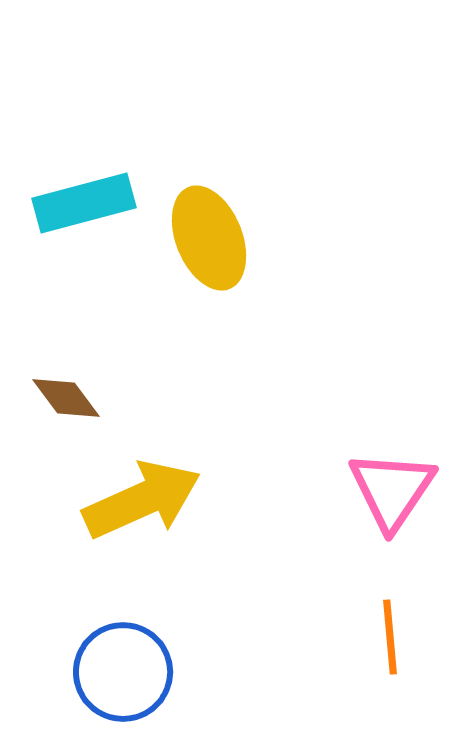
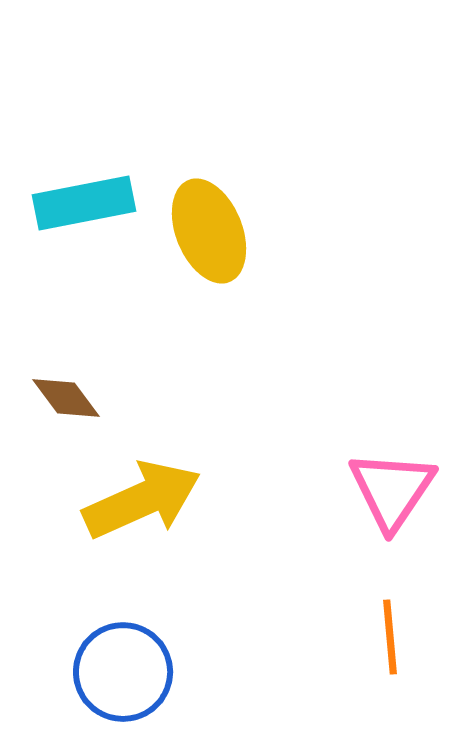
cyan rectangle: rotated 4 degrees clockwise
yellow ellipse: moved 7 px up
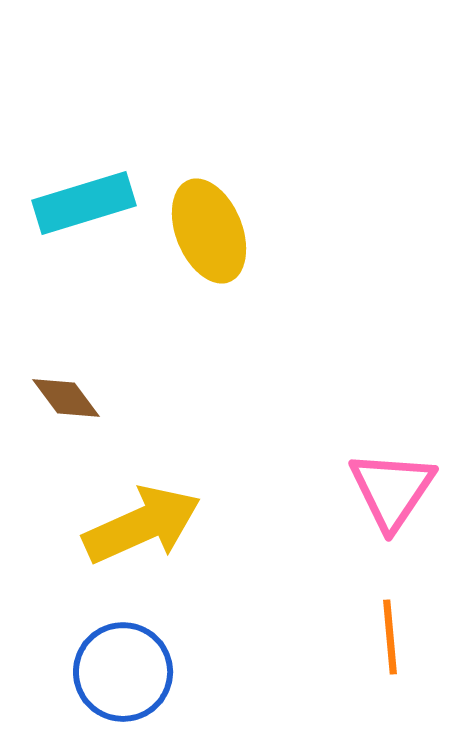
cyan rectangle: rotated 6 degrees counterclockwise
yellow arrow: moved 25 px down
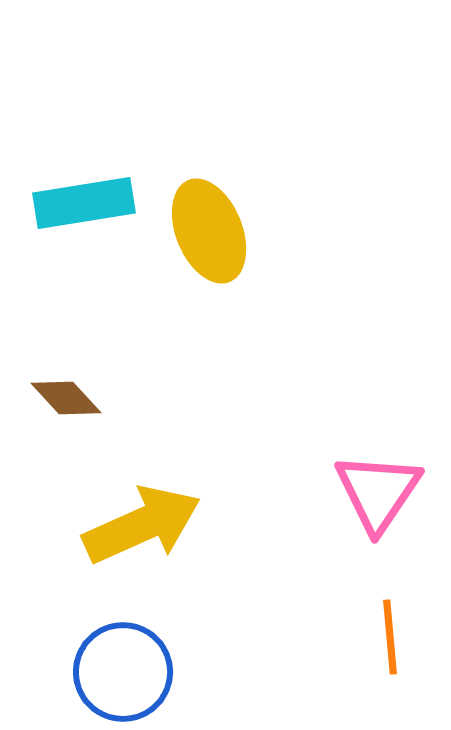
cyan rectangle: rotated 8 degrees clockwise
brown diamond: rotated 6 degrees counterclockwise
pink triangle: moved 14 px left, 2 px down
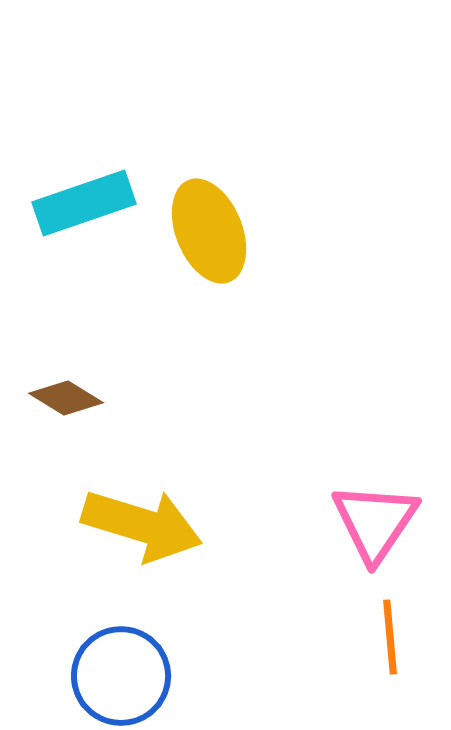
cyan rectangle: rotated 10 degrees counterclockwise
brown diamond: rotated 16 degrees counterclockwise
pink triangle: moved 3 px left, 30 px down
yellow arrow: rotated 41 degrees clockwise
blue circle: moved 2 px left, 4 px down
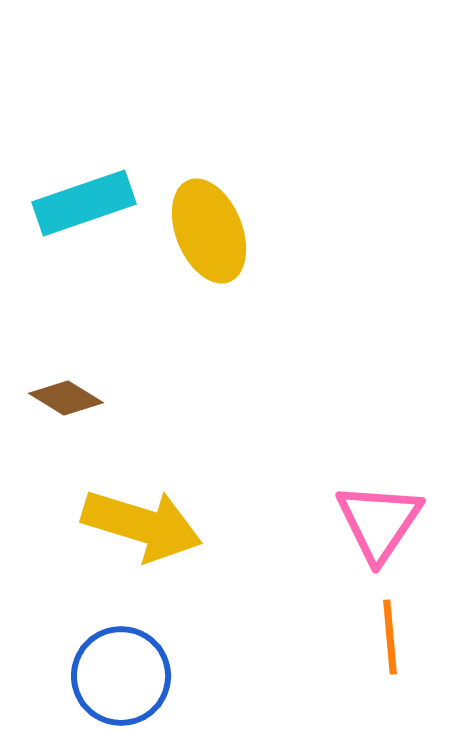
pink triangle: moved 4 px right
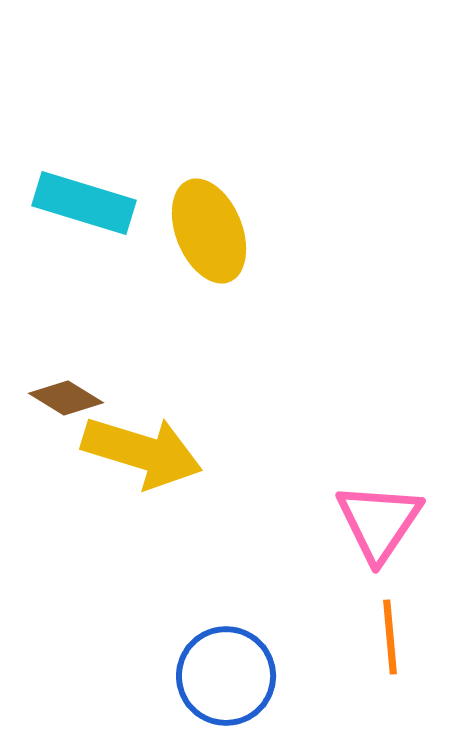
cyan rectangle: rotated 36 degrees clockwise
yellow arrow: moved 73 px up
blue circle: moved 105 px right
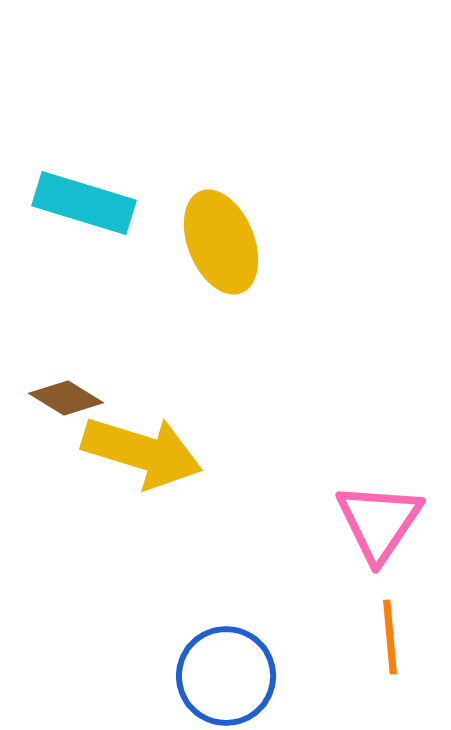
yellow ellipse: moved 12 px right, 11 px down
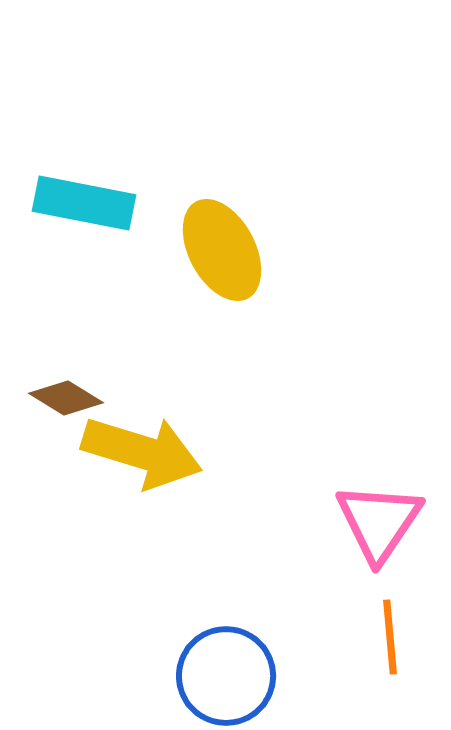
cyan rectangle: rotated 6 degrees counterclockwise
yellow ellipse: moved 1 px right, 8 px down; rotated 6 degrees counterclockwise
